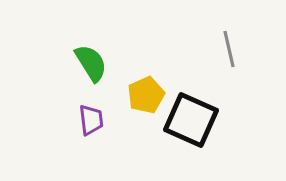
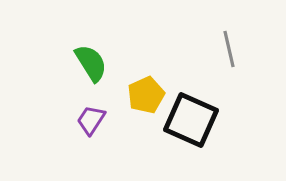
purple trapezoid: rotated 140 degrees counterclockwise
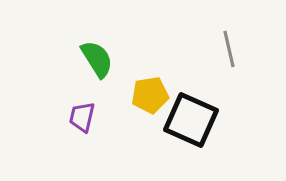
green semicircle: moved 6 px right, 4 px up
yellow pentagon: moved 4 px right; rotated 15 degrees clockwise
purple trapezoid: moved 9 px left, 3 px up; rotated 20 degrees counterclockwise
